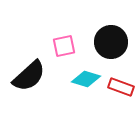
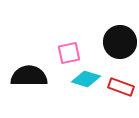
black circle: moved 9 px right
pink square: moved 5 px right, 7 px down
black semicircle: rotated 138 degrees counterclockwise
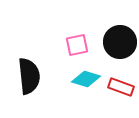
pink square: moved 8 px right, 8 px up
black semicircle: rotated 84 degrees clockwise
